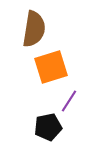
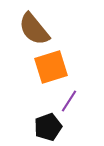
brown semicircle: rotated 132 degrees clockwise
black pentagon: rotated 8 degrees counterclockwise
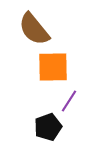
orange square: moved 2 px right; rotated 16 degrees clockwise
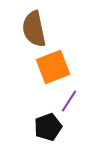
brown semicircle: rotated 27 degrees clockwise
orange square: rotated 20 degrees counterclockwise
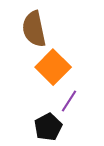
orange square: rotated 24 degrees counterclockwise
black pentagon: rotated 8 degrees counterclockwise
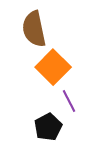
purple line: rotated 60 degrees counterclockwise
